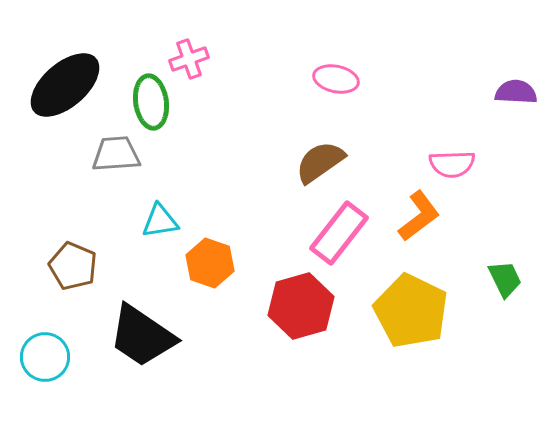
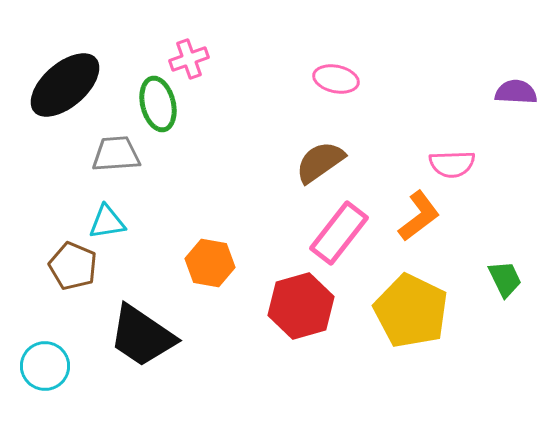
green ellipse: moved 7 px right, 2 px down; rotated 6 degrees counterclockwise
cyan triangle: moved 53 px left, 1 px down
orange hexagon: rotated 9 degrees counterclockwise
cyan circle: moved 9 px down
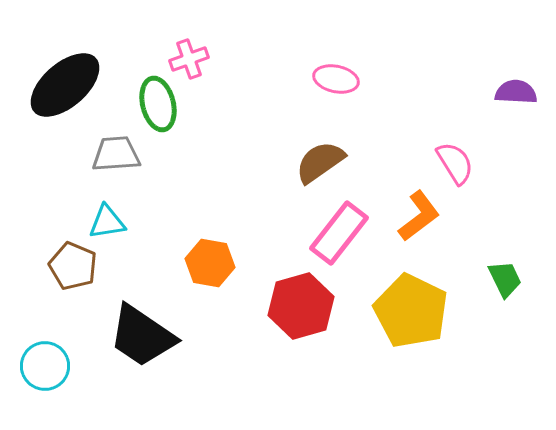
pink semicircle: moved 3 px right, 1 px up; rotated 120 degrees counterclockwise
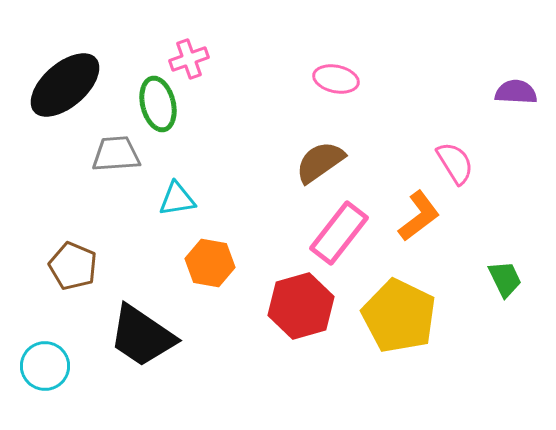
cyan triangle: moved 70 px right, 23 px up
yellow pentagon: moved 12 px left, 5 px down
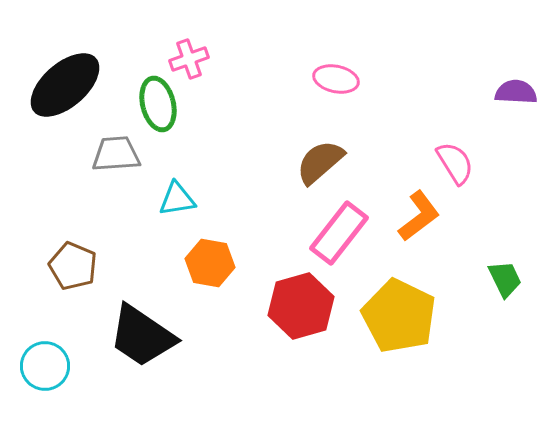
brown semicircle: rotated 6 degrees counterclockwise
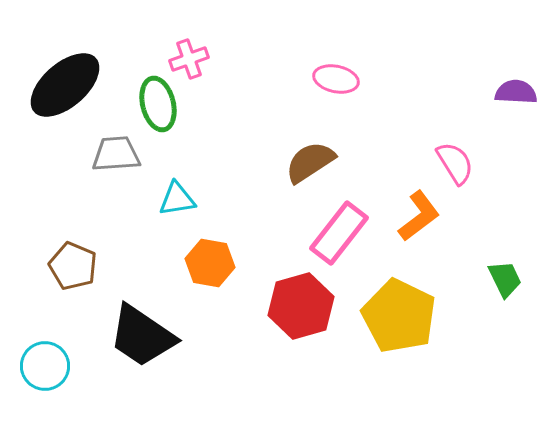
brown semicircle: moved 10 px left; rotated 8 degrees clockwise
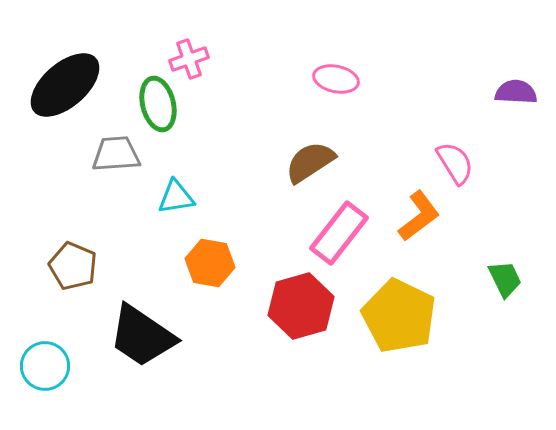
cyan triangle: moved 1 px left, 2 px up
